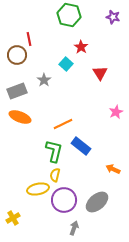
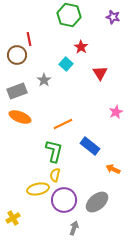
blue rectangle: moved 9 px right
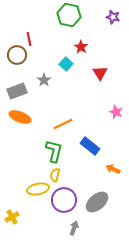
pink star: rotated 24 degrees counterclockwise
yellow cross: moved 1 px left, 1 px up
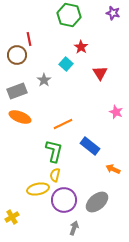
purple star: moved 4 px up
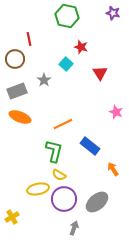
green hexagon: moved 2 px left, 1 px down
red star: rotated 16 degrees counterclockwise
brown circle: moved 2 px left, 4 px down
orange arrow: rotated 32 degrees clockwise
yellow semicircle: moved 4 px right; rotated 72 degrees counterclockwise
purple circle: moved 1 px up
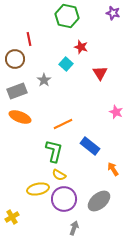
gray ellipse: moved 2 px right, 1 px up
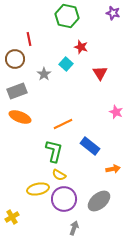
gray star: moved 6 px up
orange arrow: rotated 112 degrees clockwise
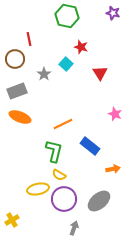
pink star: moved 1 px left, 2 px down
yellow cross: moved 3 px down
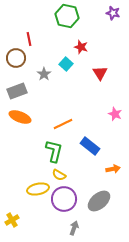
brown circle: moved 1 px right, 1 px up
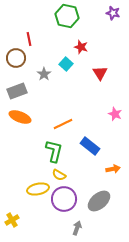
gray arrow: moved 3 px right
